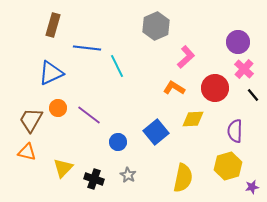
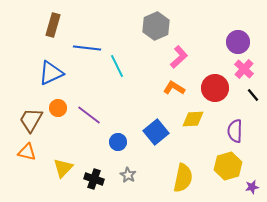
pink L-shape: moved 7 px left
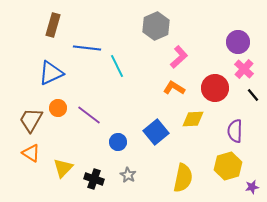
orange triangle: moved 4 px right, 1 px down; rotated 18 degrees clockwise
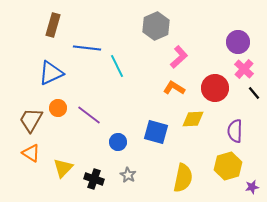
black line: moved 1 px right, 2 px up
blue square: rotated 35 degrees counterclockwise
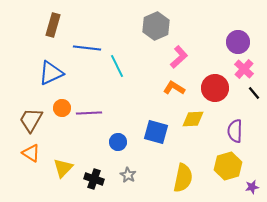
orange circle: moved 4 px right
purple line: moved 2 px up; rotated 40 degrees counterclockwise
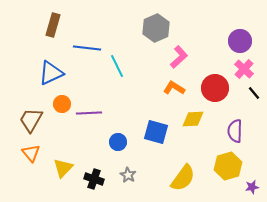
gray hexagon: moved 2 px down
purple circle: moved 2 px right, 1 px up
orange circle: moved 4 px up
orange triangle: rotated 18 degrees clockwise
yellow semicircle: rotated 24 degrees clockwise
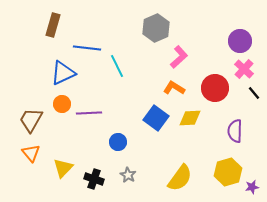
blue triangle: moved 12 px right
yellow diamond: moved 3 px left, 1 px up
blue square: moved 14 px up; rotated 20 degrees clockwise
yellow hexagon: moved 6 px down
yellow semicircle: moved 3 px left
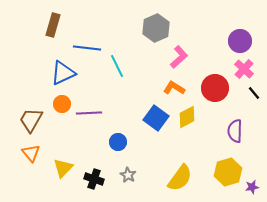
yellow diamond: moved 3 px left, 1 px up; rotated 25 degrees counterclockwise
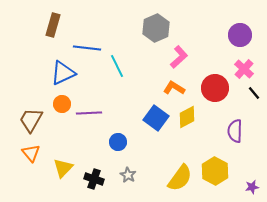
purple circle: moved 6 px up
yellow hexagon: moved 13 px left, 1 px up; rotated 16 degrees counterclockwise
